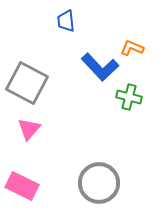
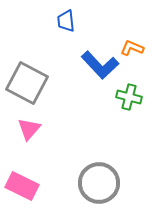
blue L-shape: moved 2 px up
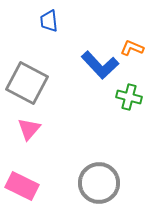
blue trapezoid: moved 17 px left
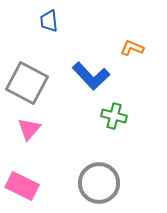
blue L-shape: moved 9 px left, 11 px down
green cross: moved 15 px left, 19 px down
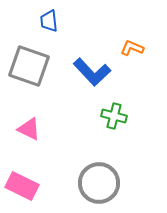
blue L-shape: moved 1 px right, 4 px up
gray square: moved 2 px right, 17 px up; rotated 9 degrees counterclockwise
pink triangle: rotated 45 degrees counterclockwise
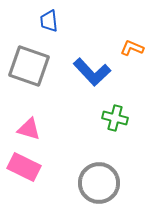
green cross: moved 1 px right, 2 px down
pink triangle: rotated 10 degrees counterclockwise
pink rectangle: moved 2 px right, 19 px up
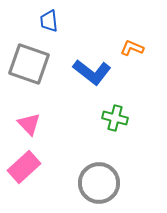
gray square: moved 2 px up
blue L-shape: rotated 9 degrees counterclockwise
pink triangle: moved 5 px up; rotated 30 degrees clockwise
pink rectangle: rotated 68 degrees counterclockwise
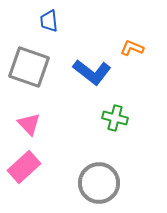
gray square: moved 3 px down
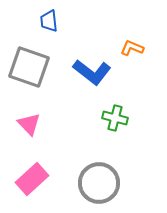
pink rectangle: moved 8 px right, 12 px down
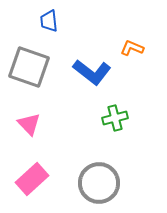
green cross: rotated 30 degrees counterclockwise
